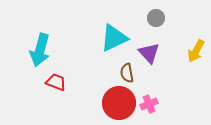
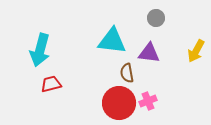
cyan triangle: moved 2 px left, 3 px down; rotated 32 degrees clockwise
purple triangle: rotated 40 degrees counterclockwise
red trapezoid: moved 5 px left, 2 px down; rotated 35 degrees counterclockwise
pink cross: moved 1 px left, 3 px up
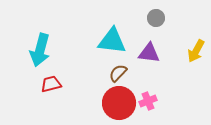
brown semicircle: moved 9 px left; rotated 54 degrees clockwise
